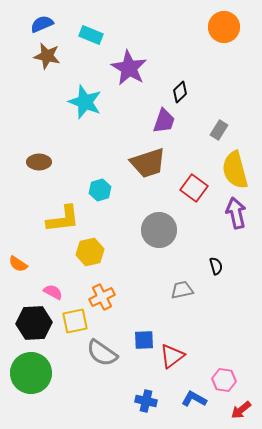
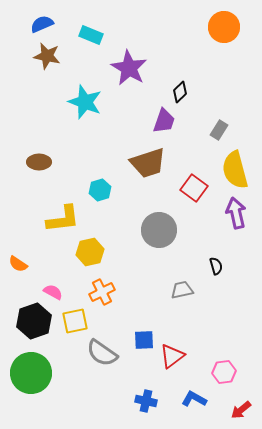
orange cross: moved 5 px up
black hexagon: moved 2 px up; rotated 16 degrees counterclockwise
pink hexagon: moved 8 px up; rotated 15 degrees counterclockwise
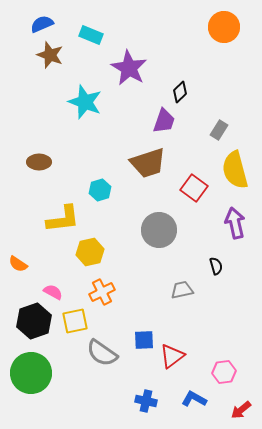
brown star: moved 3 px right, 1 px up; rotated 8 degrees clockwise
purple arrow: moved 1 px left, 10 px down
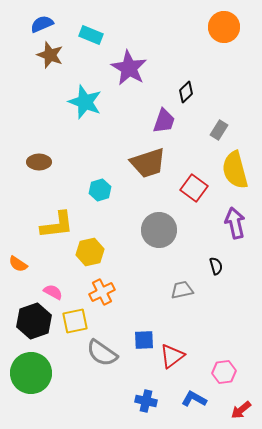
black diamond: moved 6 px right
yellow L-shape: moved 6 px left, 6 px down
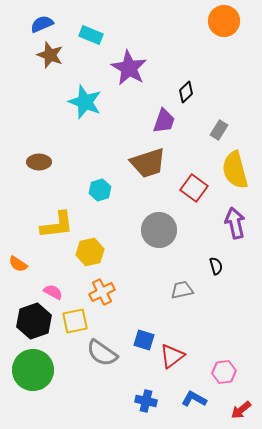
orange circle: moved 6 px up
blue square: rotated 20 degrees clockwise
green circle: moved 2 px right, 3 px up
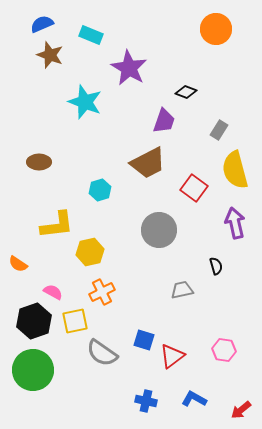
orange circle: moved 8 px left, 8 px down
black diamond: rotated 65 degrees clockwise
brown trapezoid: rotated 9 degrees counterclockwise
pink hexagon: moved 22 px up; rotated 15 degrees clockwise
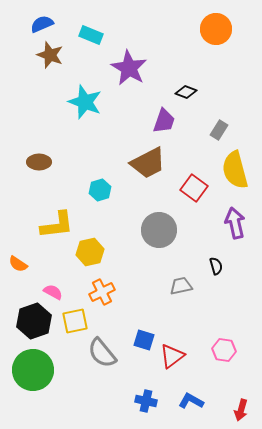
gray trapezoid: moved 1 px left, 4 px up
gray semicircle: rotated 16 degrees clockwise
blue L-shape: moved 3 px left, 2 px down
red arrow: rotated 35 degrees counterclockwise
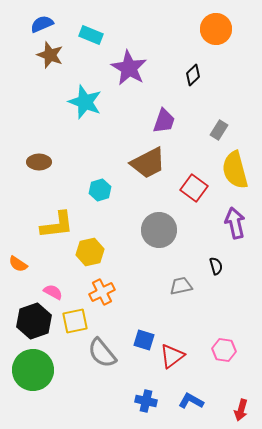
black diamond: moved 7 px right, 17 px up; rotated 65 degrees counterclockwise
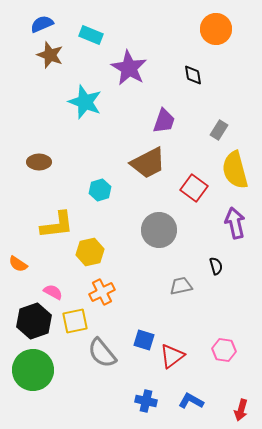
black diamond: rotated 55 degrees counterclockwise
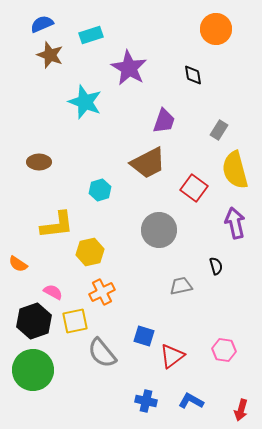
cyan rectangle: rotated 40 degrees counterclockwise
blue square: moved 4 px up
